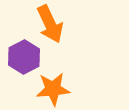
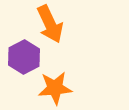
orange star: moved 2 px right, 1 px up
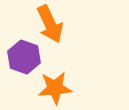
purple hexagon: rotated 12 degrees counterclockwise
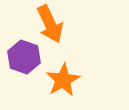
orange star: moved 8 px right, 8 px up; rotated 24 degrees counterclockwise
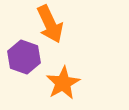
orange star: moved 3 px down
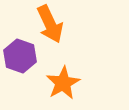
purple hexagon: moved 4 px left, 1 px up
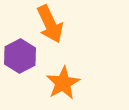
purple hexagon: rotated 12 degrees clockwise
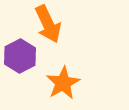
orange arrow: moved 2 px left
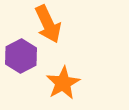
purple hexagon: moved 1 px right
